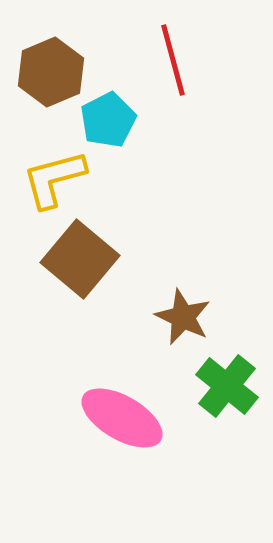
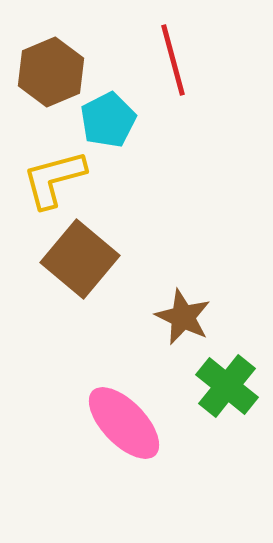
pink ellipse: moved 2 px right, 5 px down; rotated 16 degrees clockwise
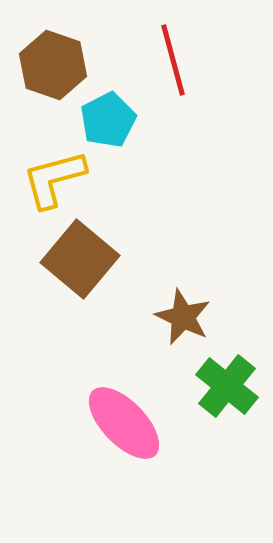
brown hexagon: moved 2 px right, 7 px up; rotated 18 degrees counterclockwise
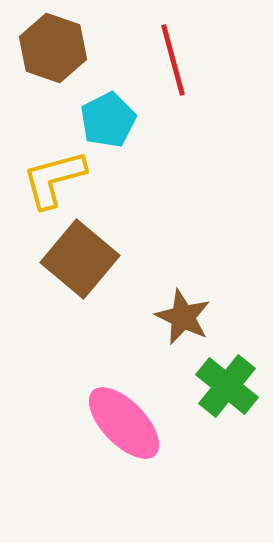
brown hexagon: moved 17 px up
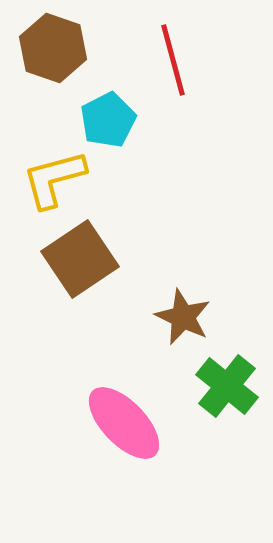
brown square: rotated 16 degrees clockwise
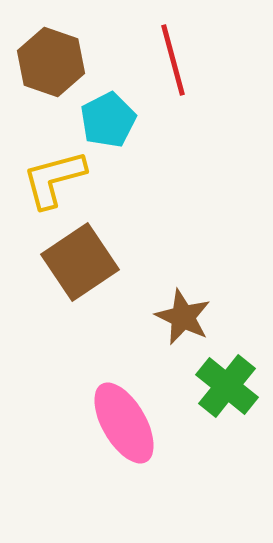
brown hexagon: moved 2 px left, 14 px down
brown square: moved 3 px down
pink ellipse: rotated 14 degrees clockwise
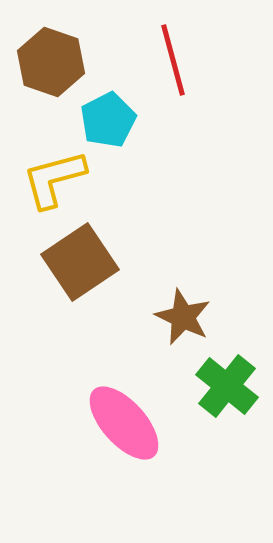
pink ellipse: rotated 12 degrees counterclockwise
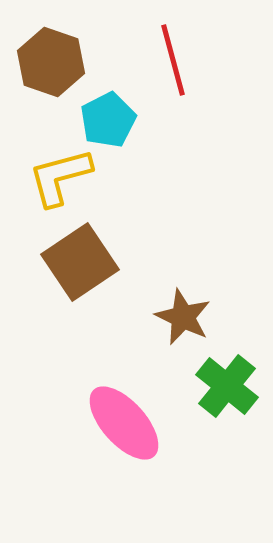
yellow L-shape: moved 6 px right, 2 px up
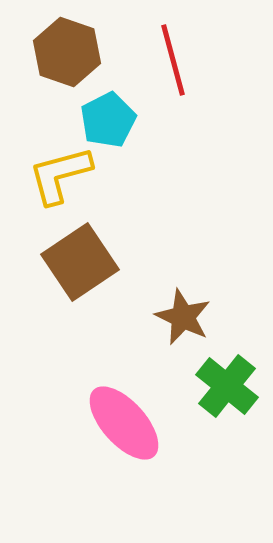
brown hexagon: moved 16 px right, 10 px up
yellow L-shape: moved 2 px up
